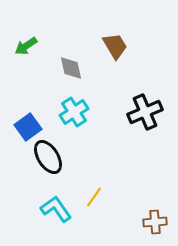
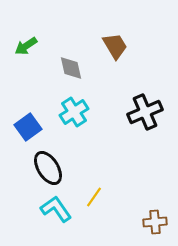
black ellipse: moved 11 px down
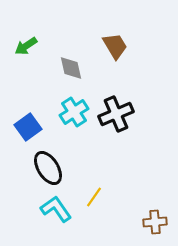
black cross: moved 29 px left, 2 px down
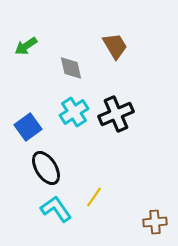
black ellipse: moved 2 px left
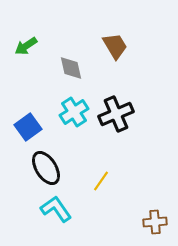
yellow line: moved 7 px right, 16 px up
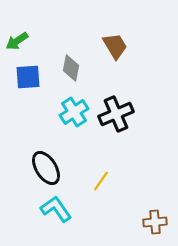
green arrow: moved 9 px left, 5 px up
gray diamond: rotated 24 degrees clockwise
blue square: moved 50 px up; rotated 32 degrees clockwise
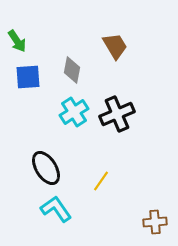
green arrow: rotated 90 degrees counterclockwise
gray diamond: moved 1 px right, 2 px down
black cross: moved 1 px right
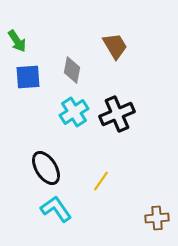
brown cross: moved 2 px right, 4 px up
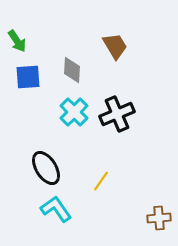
gray diamond: rotated 8 degrees counterclockwise
cyan cross: rotated 12 degrees counterclockwise
brown cross: moved 2 px right
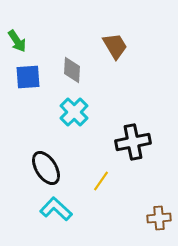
black cross: moved 16 px right, 28 px down; rotated 12 degrees clockwise
cyan L-shape: rotated 12 degrees counterclockwise
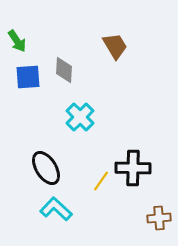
gray diamond: moved 8 px left
cyan cross: moved 6 px right, 5 px down
black cross: moved 26 px down; rotated 12 degrees clockwise
